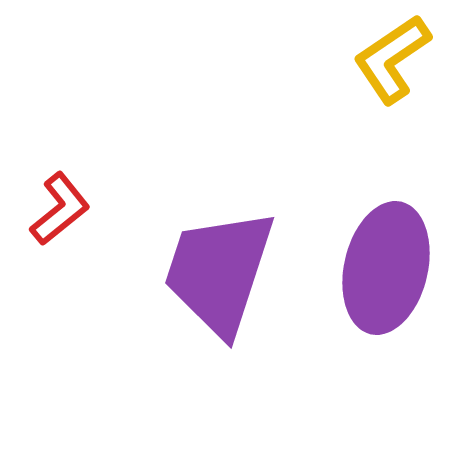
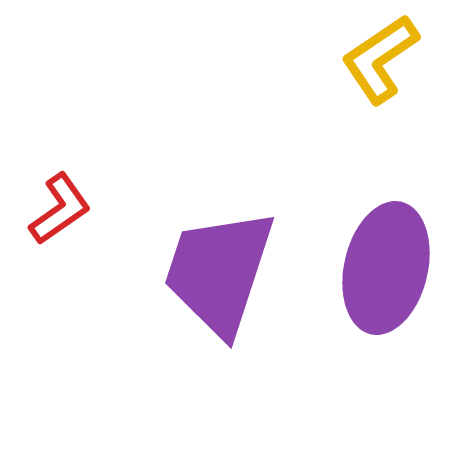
yellow L-shape: moved 12 px left
red L-shape: rotated 4 degrees clockwise
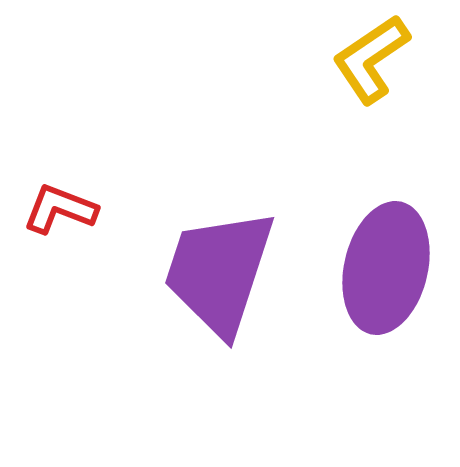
yellow L-shape: moved 9 px left
red L-shape: rotated 124 degrees counterclockwise
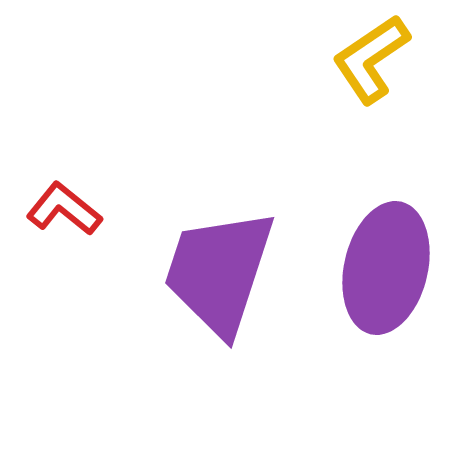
red L-shape: moved 4 px right; rotated 18 degrees clockwise
